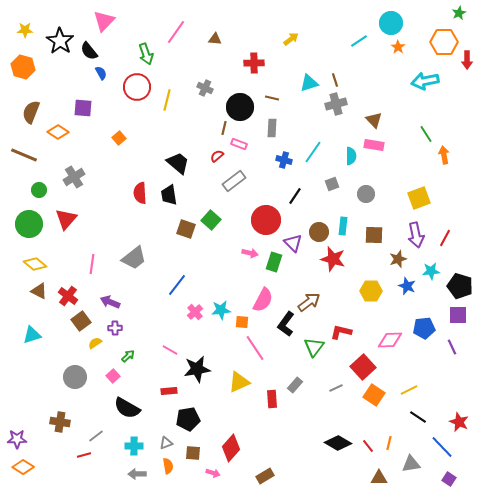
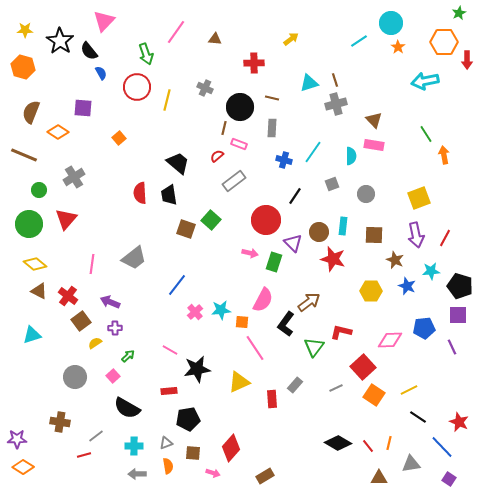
brown star at (398, 259): moved 3 px left, 1 px down; rotated 30 degrees counterclockwise
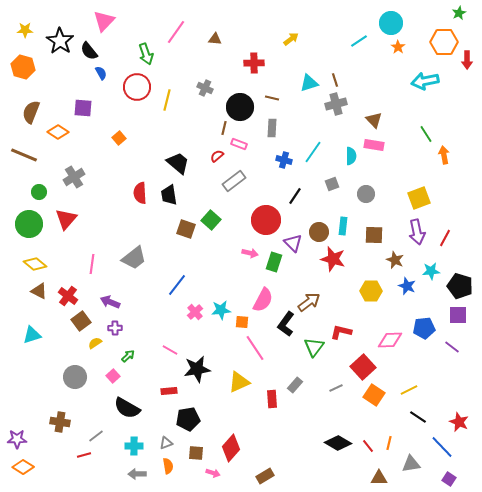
green circle at (39, 190): moved 2 px down
purple arrow at (416, 235): moved 1 px right, 3 px up
purple line at (452, 347): rotated 28 degrees counterclockwise
brown square at (193, 453): moved 3 px right
